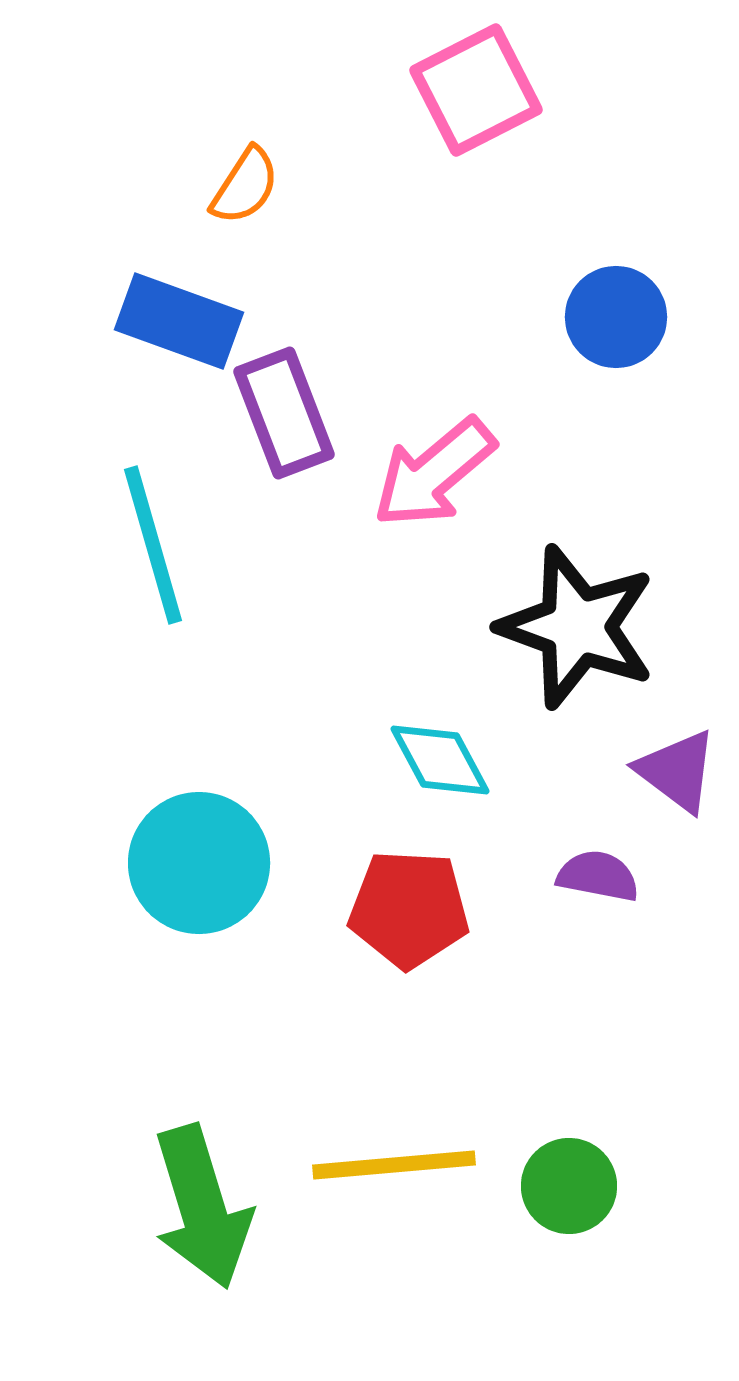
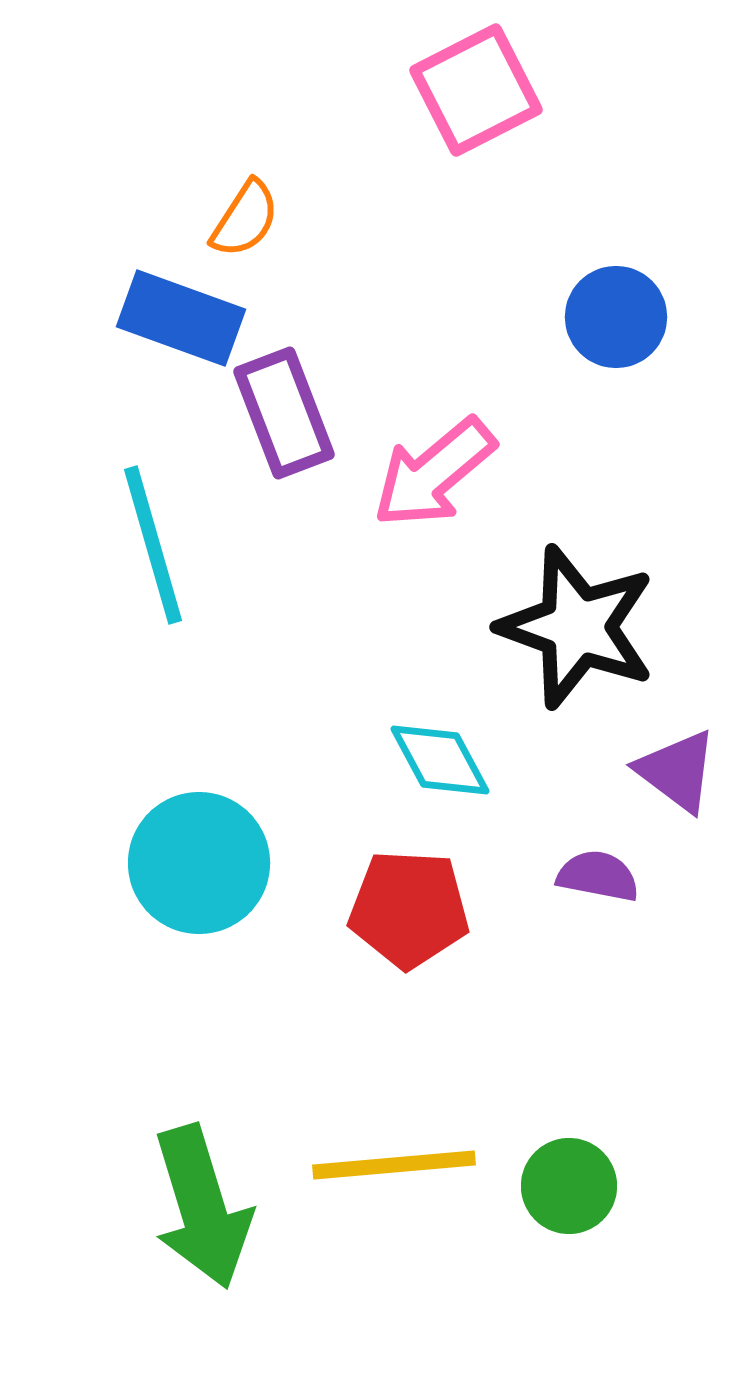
orange semicircle: moved 33 px down
blue rectangle: moved 2 px right, 3 px up
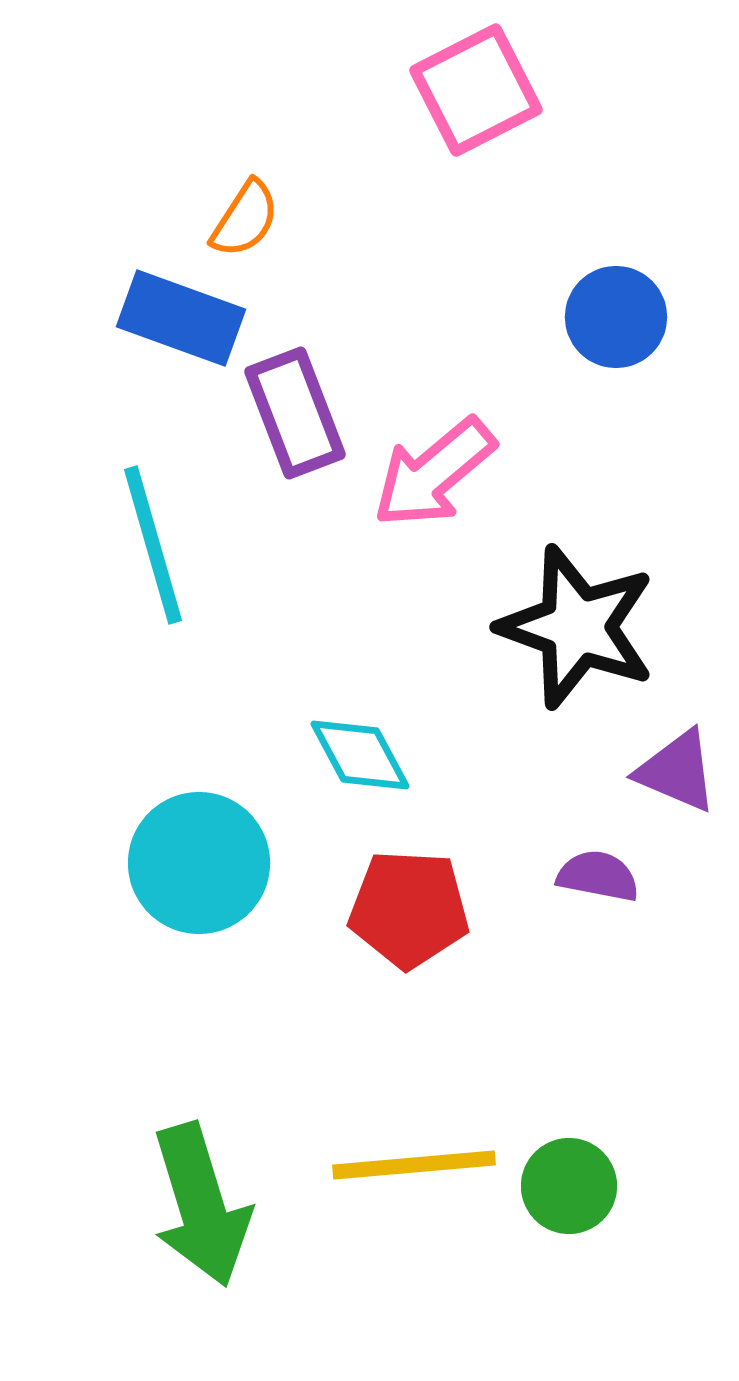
purple rectangle: moved 11 px right
cyan diamond: moved 80 px left, 5 px up
purple triangle: rotated 14 degrees counterclockwise
yellow line: moved 20 px right
green arrow: moved 1 px left, 2 px up
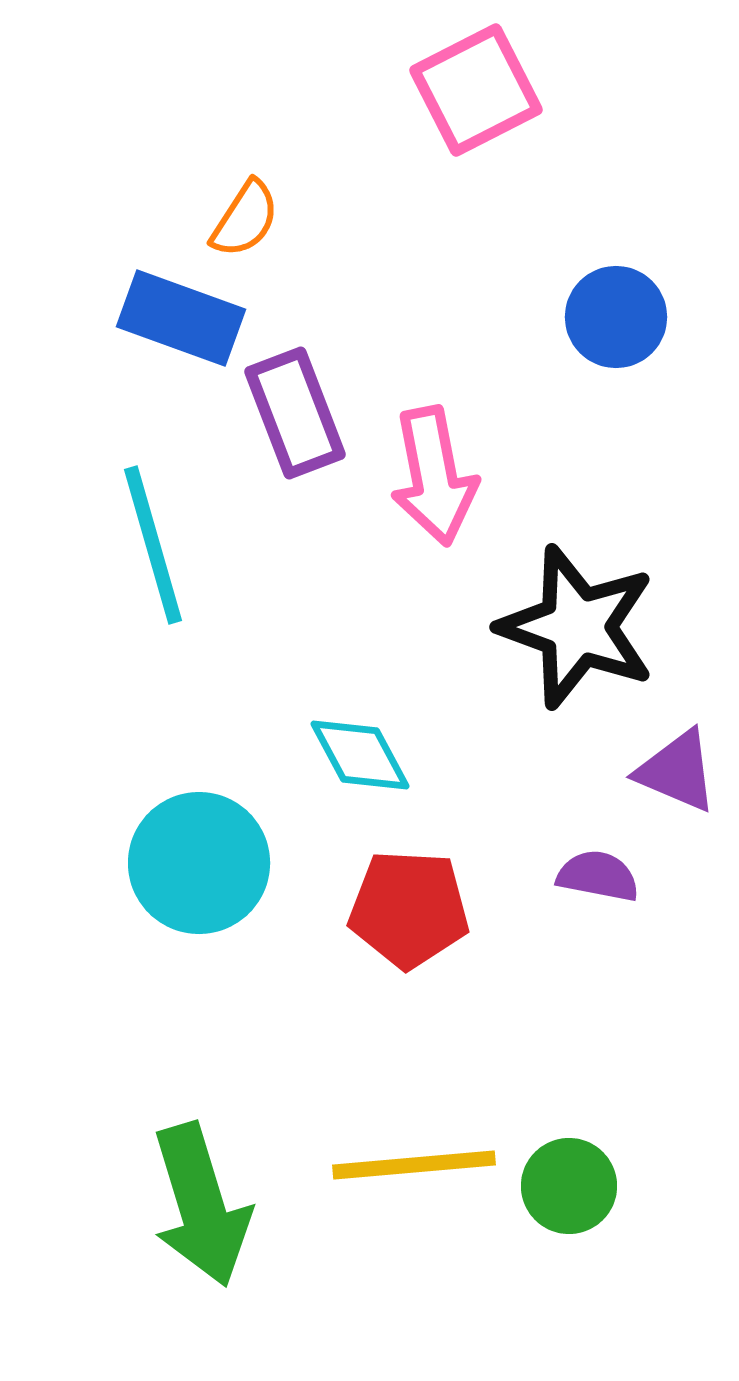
pink arrow: moved 3 px down; rotated 61 degrees counterclockwise
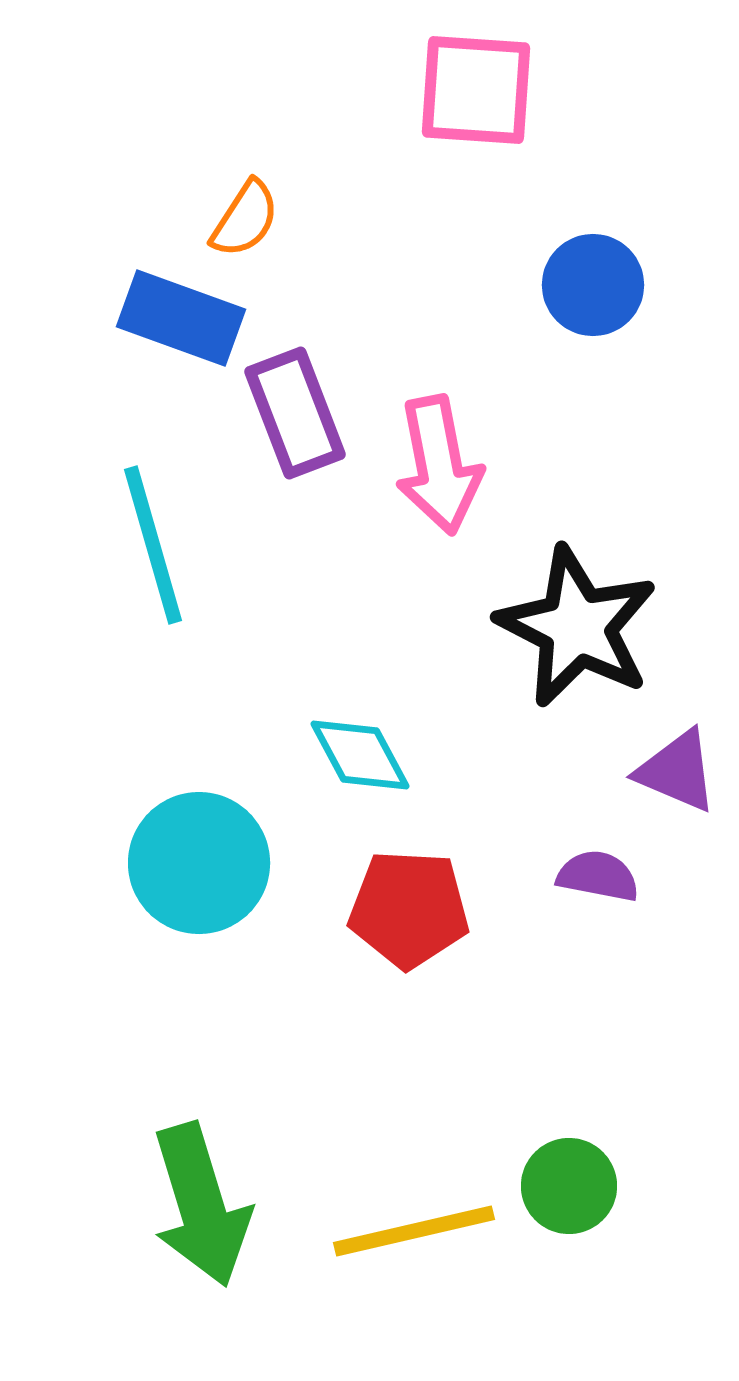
pink square: rotated 31 degrees clockwise
blue circle: moved 23 px left, 32 px up
pink arrow: moved 5 px right, 11 px up
black star: rotated 7 degrees clockwise
yellow line: moved 66 px down; rotated 8 degrees counterclockwise
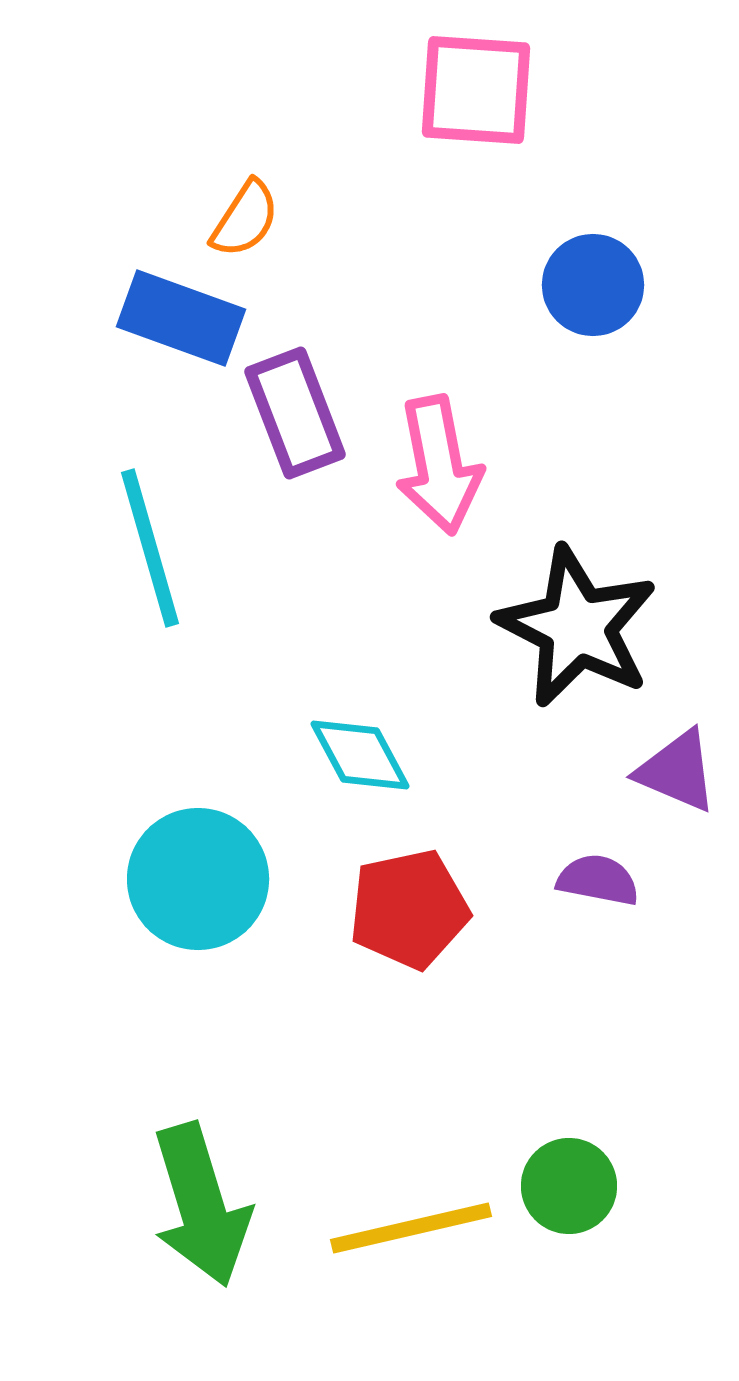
cyan line: moved 3 px left, 3 px down
cyan circle: moved 1 px left, 16 px down
purple semicircle: moved 4 px down
red pentagon: rotated 15 degrees counterclockwise
yellow line: moved 3 px left, 3 px up
